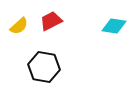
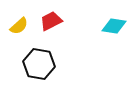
black hexagon: moved 5 px left, 3 px up
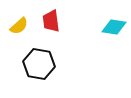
red trapezoid: rotated 70 degrees counterclockwise
cyan diamond: moved 1 px down
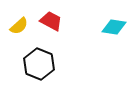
red trapezoid: rotated 125 degrees clockwise
black hexagon: rotated 12 degrees clockwise
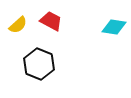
yellow semicircle: moved 1 px left, 1 px up
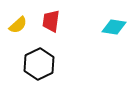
red trapezoid: rotated 110 degrees counterclockwise
black hexagon: rotated 12 degrees clockwise
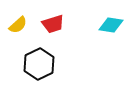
red trapezoid: moved 2 px right, 3 px down; rotated 115 degrees counterclockwise
cyan diamond: moved 3 px left, 2 px up
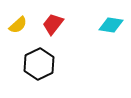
red trapezoid: rotated 145 degrees clockwise
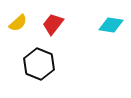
yellow semicircle: moved 2 px up
black hexagon: rotated 12 degrees counterclockwise
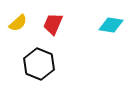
red trapezoid: rotated 15 degrees counterclockwise
